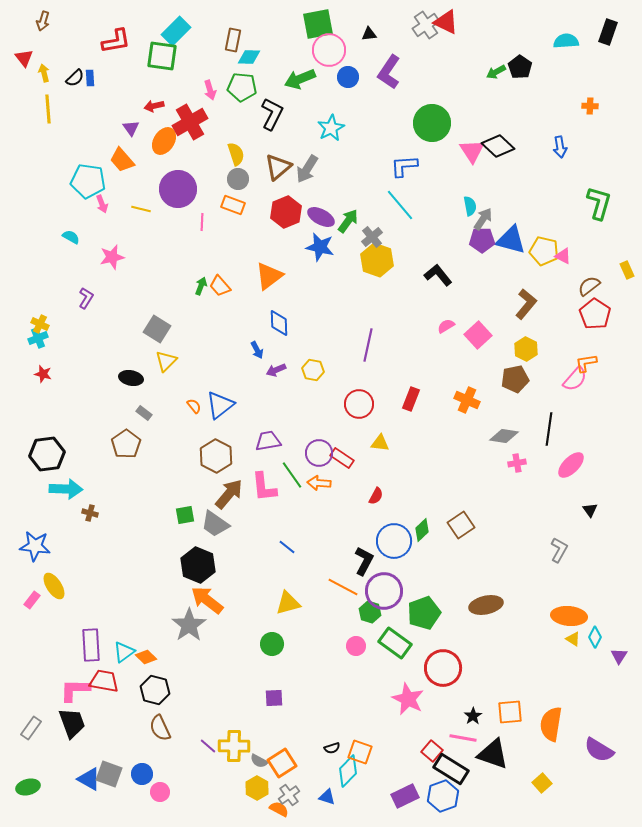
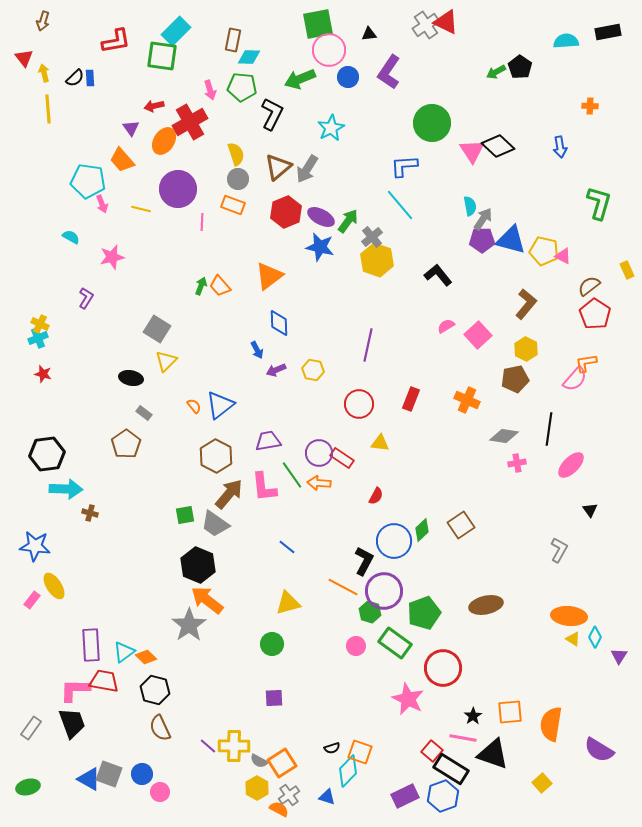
black rectangle at (608, 32): rotated 60 degrees clockwise
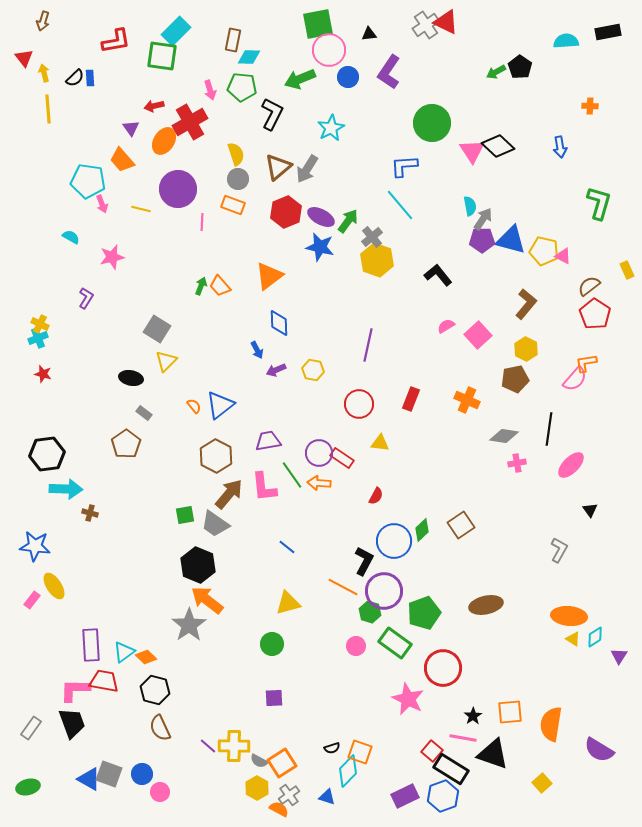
cyan diamond at (595, 637): rotated 30 degrees clockwise
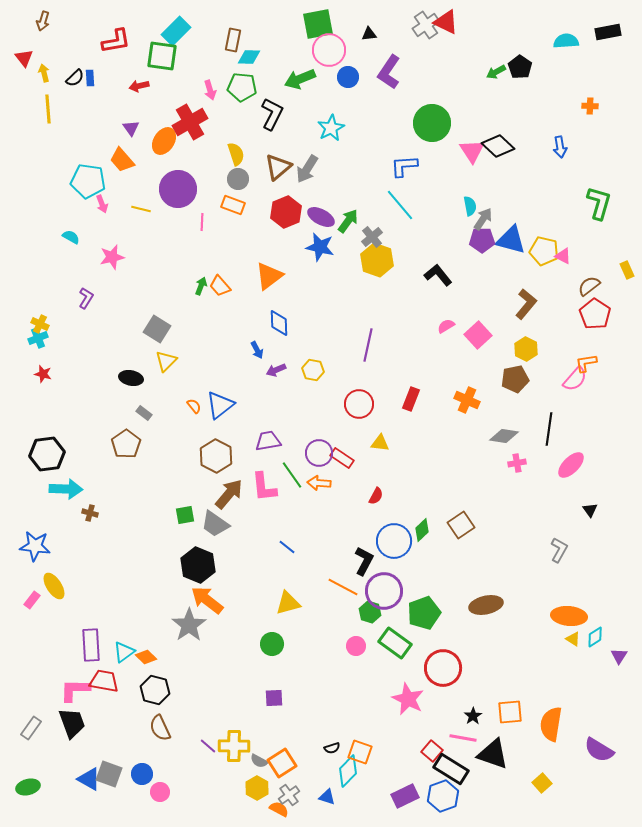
red arrow at (154, 106): moved 15 px left, 20 px up
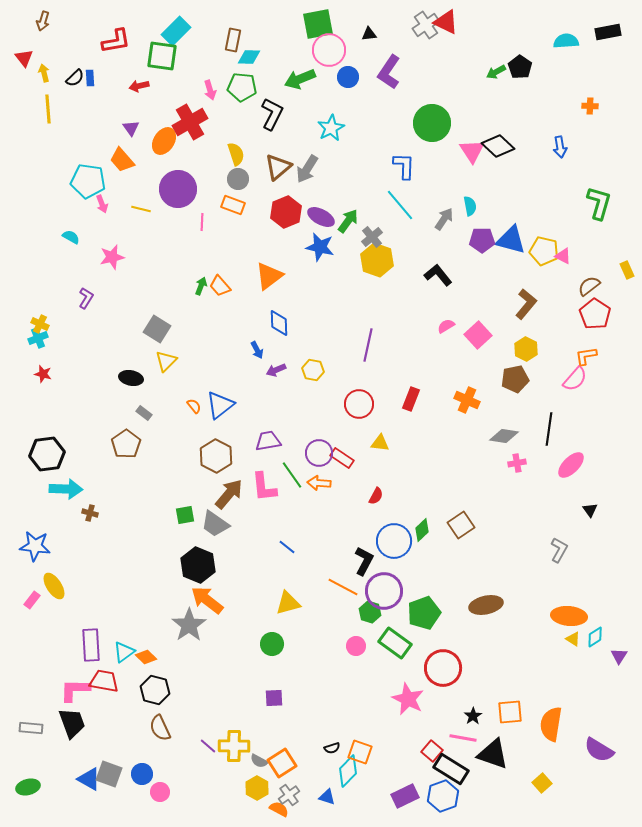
blue L-shape at (404, 166): rotated 96 degrees clockwise
gray arrow at (483, 219): moved 39 px left
orange L-shape at (586, 363): moved 7 px up
gray rectangle at (31, 728): rotated 60 degrees clockwise
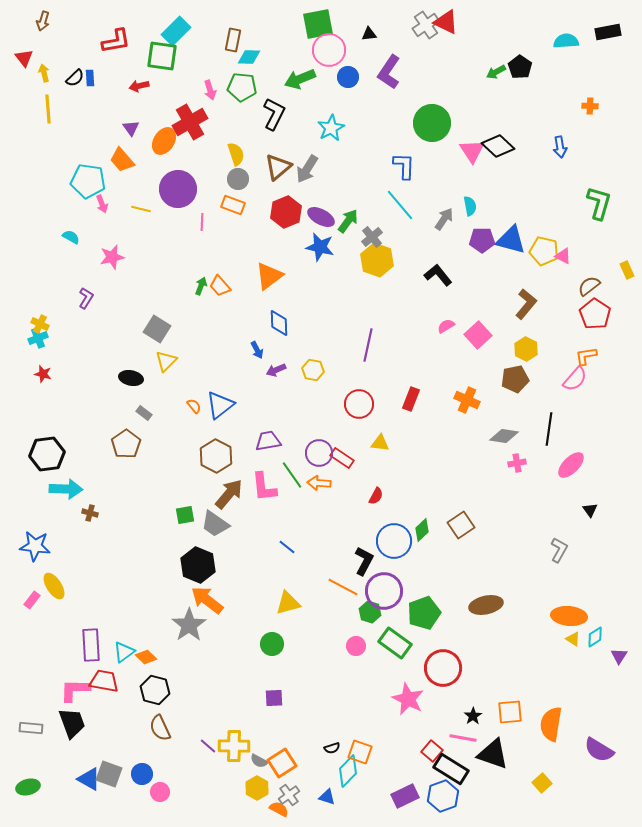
black L-shape at (272, 114): moved 2 px right
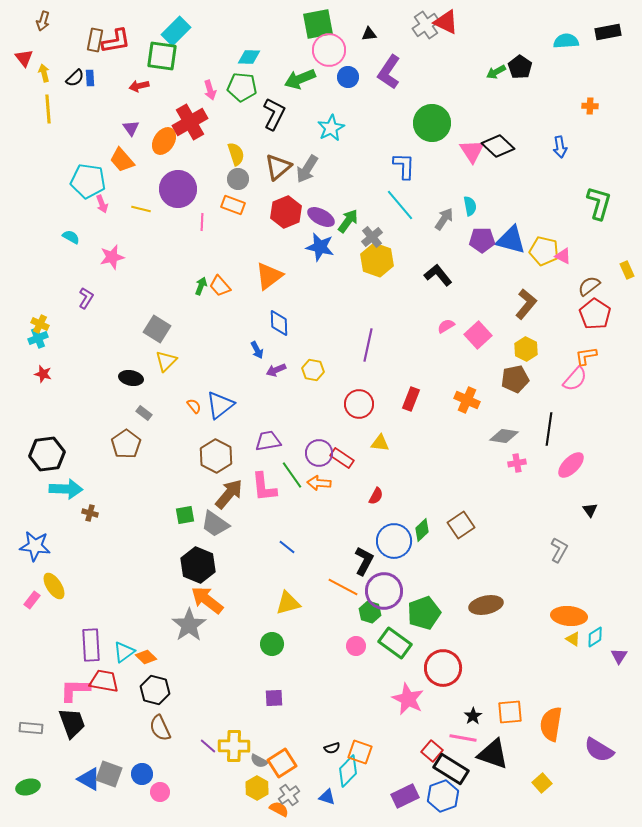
brown rectangle at (233, 40): moved 138 px left
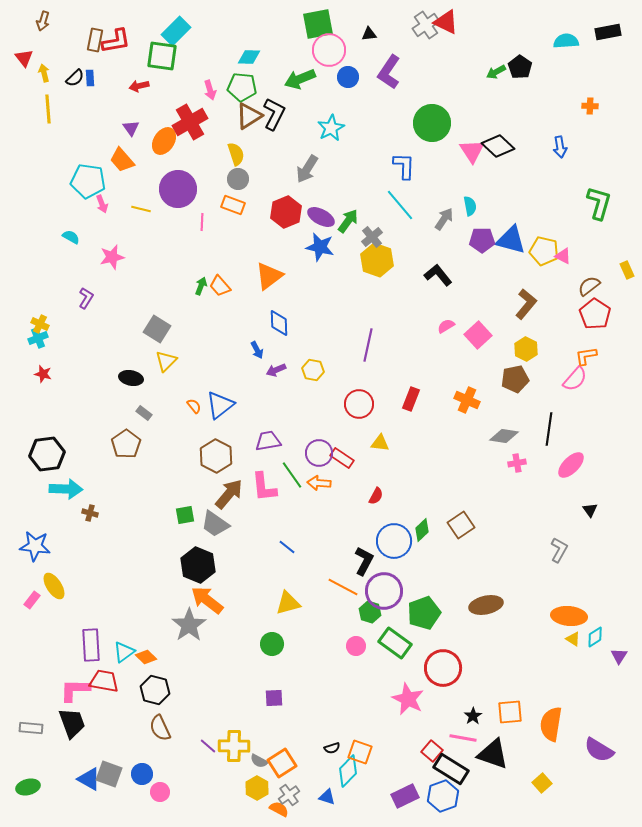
brown triangle at (278, 167): moved 29 px left, 51 px up; rotated 8 degrees clockwise
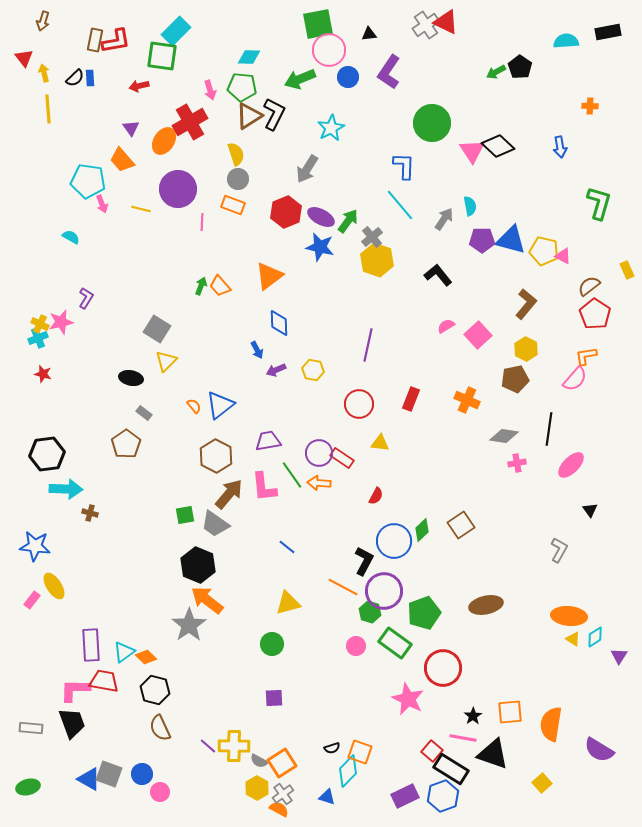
pink star at (112, 257): moved 51 px left, 65 px down
gray cross at (289, 795): moved 6 px left, 1 px up
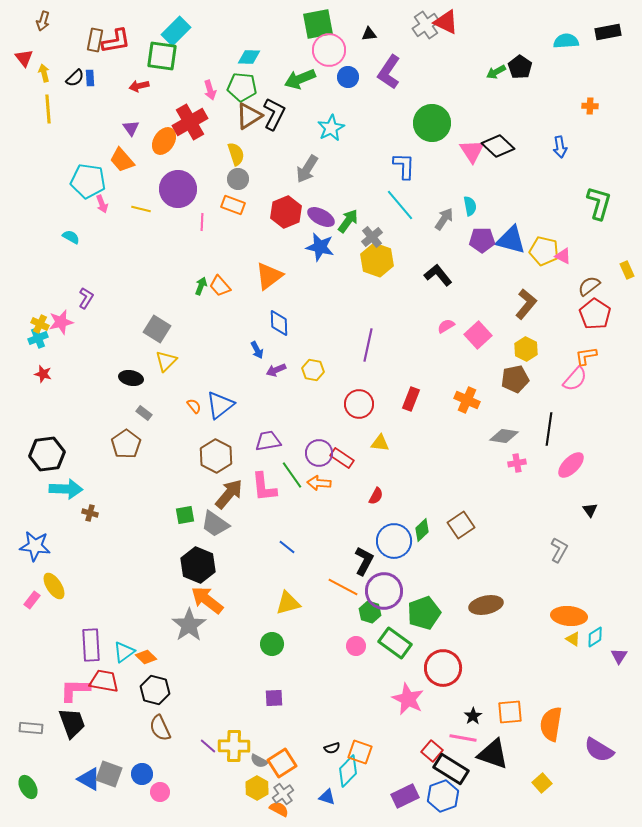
green ellipse at (28, 787): rotated 75 degrees clockwise
